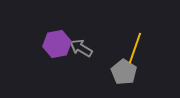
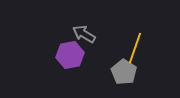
purple hexagon: moved 13 px right, 11 px down
gray arrow: moved 3 px right, 14 px up
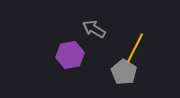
gray arrow: moved 10 px right, 5 px up
yellow line: rotated 8 degrees clockwise
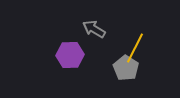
purple hexagon: rotated 8 degrees clockwise
gray pentagon: moved 2 px right, 4 px up
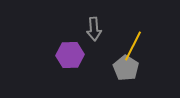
gray arrow: rotated 125 degrees counterclockwise
yellow line: moved 2 px left, 2 px up
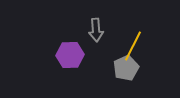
gray arrow: moved 2 px right, 1 px down
gray pentagon: rotated 15 degrees clockwise
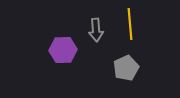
yellow line: moved 3 px left, 22 px up; rotated 32 degrees counterclockwise
purple hexagon: moved 7 px left, 5 px up
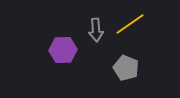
yellow line: rotated 60 degrees clockwise
gray pentagon: rotated 25 degrees counterclockwise
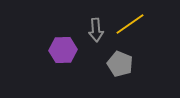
gray pentagon: moved 6 px left, 4 px up
